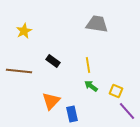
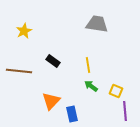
purple line: moved 2 px left; rotated 36 degrees clockwise
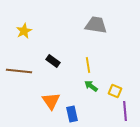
gray trapezoid: moved 1 px left, 1 px down
yellow square: moved 1 px left
orange triangle: rotated 18 degrees counterclockwise
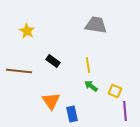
yellow star: moved 3 px right; rotated 14 degrees counterclockwise
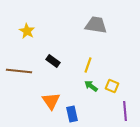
yellow line: rotated 28 degrees clockwise
yellow square: moved 3 px left, 5 px up
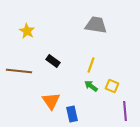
yellow line: moved 3 px right
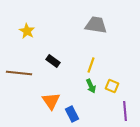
brown line: moved 2 px down
green arrow: rotated 152 degrees counterclockwise
blue rectangle: rotated 14 degrees counterclockwise
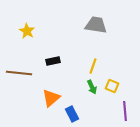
black rectangle: rotated 48 degrees counterclockwise
yellow line: moved 2 px right, 1 px down
green arrow: moved 1 px right, 1 px down
orange triangle: moved 3 px up; rotated 24 degrees clockwise
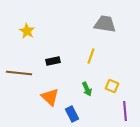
gray trapezoid: moved 9 px right, 1 px up
yellow line: moved 2 px left, 10 px up
green arrow: moved 5 px left, 2 px down
orange triangle: moved 1 px left, 1 px up; rotated 36 degrees counterclockwise
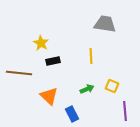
yellow star: moved 14 px right, 12 px down
yellow line: rotated 21 degrees counterclockwise
green arrow: rotated 88 degrees counterclockwise
orange triangle: moved 1 px left, 1 px up
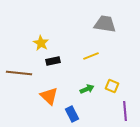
yellow line: rotated 70 degrees clockwise
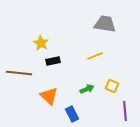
yellow line: moved 4 px right
